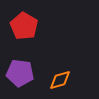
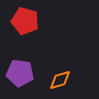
red pentagon: moved 1 px right, 5 px up; rotated 16 degrees counterclockwise
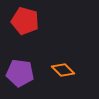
orange diamond: moved 3 px right, 10 px up; rotated 60 degrees clockwise
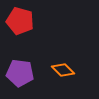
red pentagon: moved 5 px left
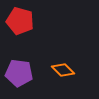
purple pentagon: moved 1 px left
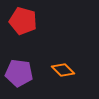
red pentagon: moved 3 px right
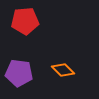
red pentagon: moved 2 px right; rotated 20 degrees counterclockwise
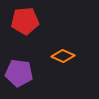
orange diamond: moved 14 px up; rotated 20 degrees counterclockwise
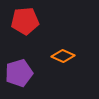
purple pentagon: rotated 24 degrees counterclockwise
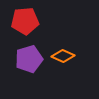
purple pentagon: moved 10 px right, 14 px up
